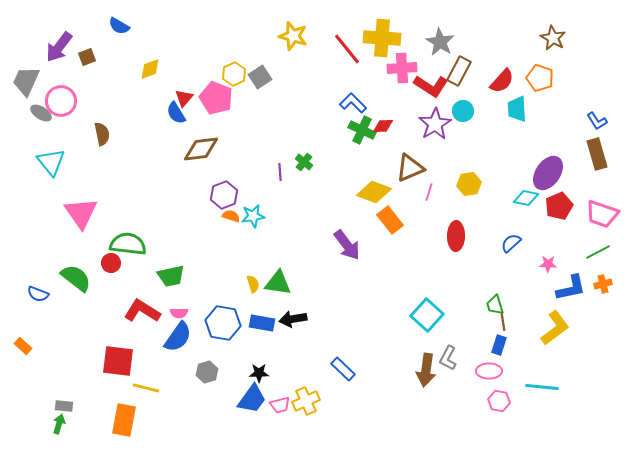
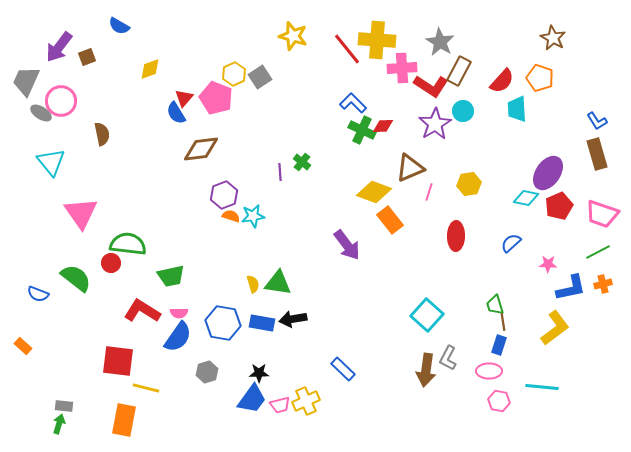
yellow cross at (382, 38): moved 5 px left, 2 px down
green cross at (304, 162): moved 2 px left
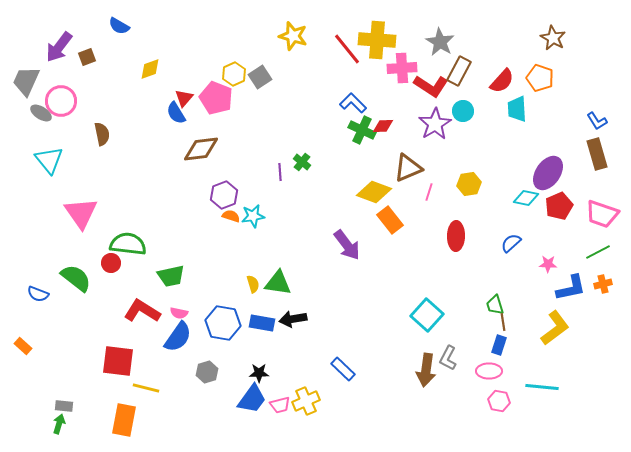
cyan triangle at (51, 162): moved 2 px left, 2 px up
brown triangle at (410, 168): moved 2 px left
pink semicircle at (179, 313): rotated 12 degrees clockwise
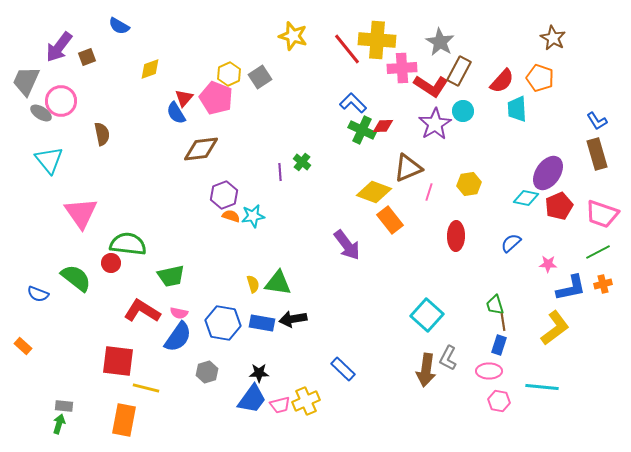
yellow hexagon at (234, 74): moved 5 px left
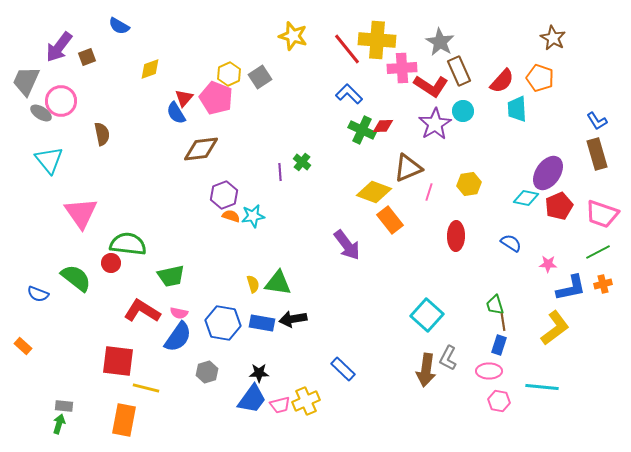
brown rectangle at (459, 71): rotated 52 degrees counterclockwise
blue L-shape at (353, 103): moved 4 px left, 9 px up
blue semicircle at (511, 243): rotated 75 degrees clockwise
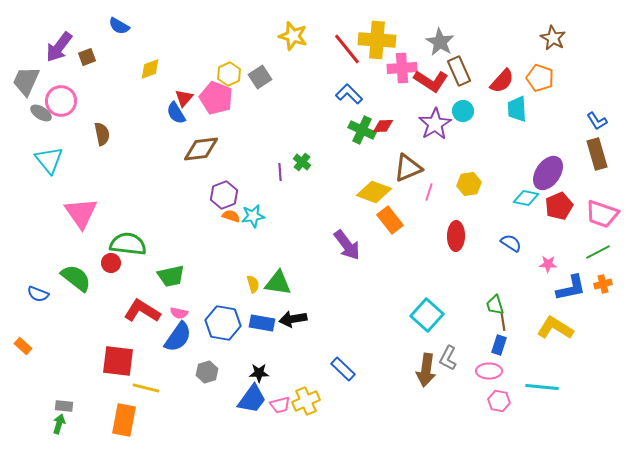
red L-shape at (431, 86): moved 5 px up
yellow L-shape at (555, 328): rotated 111 degrees counterclockwise
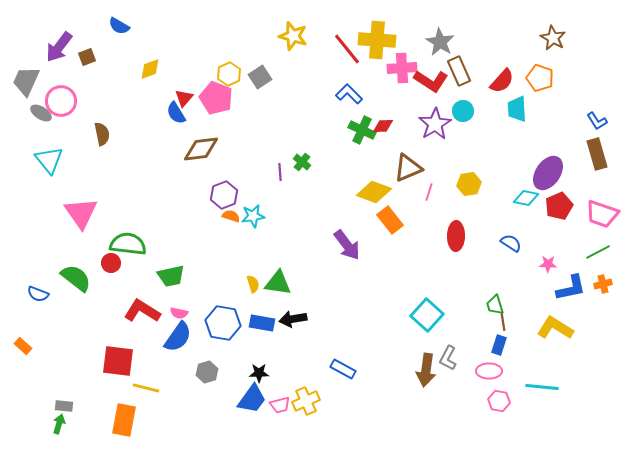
blue rectangle at (343, 369): rotated 15 degrees counterclockwise
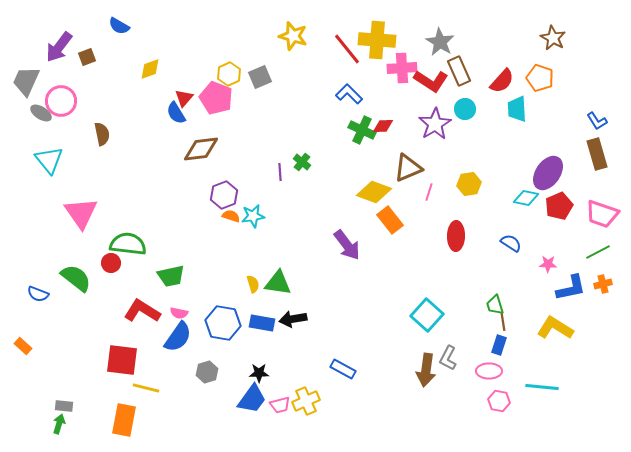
gray square at (260, 77): rotated 10 degrees clockwise
cyan circle at (463, 111): moved 2 px right, 2 px up
red square at (118, 361): moved 4 px right, 1 px up
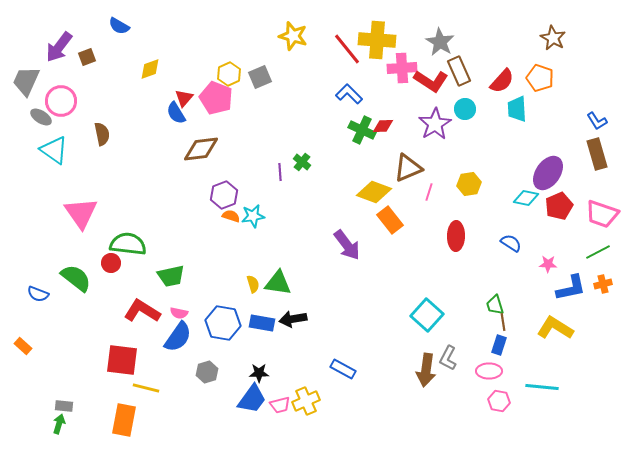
gray ellipse at (41, 113): moved 4 px down
cyan triangle at (49, 160): moved 5 px right, 10 px up; rotated 16 degrees counterclockwise
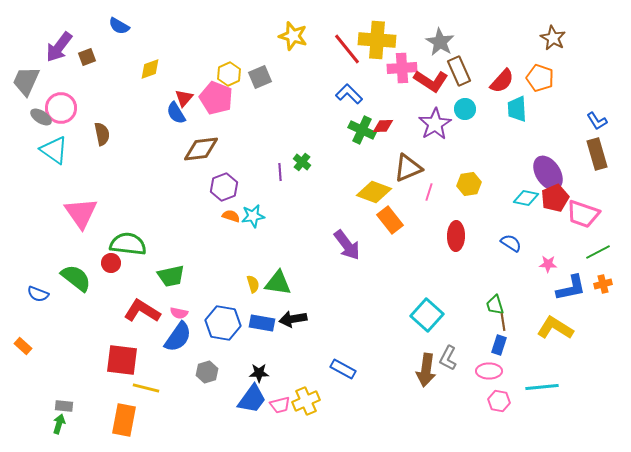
pink circle at (61, 101): moved 7 px down
purple ellipse at (548, 173): rotated 68 degrees counterclockwise
purple hexagon at (224, 195): moved 8 px up
red pentagon at (559, 206): moved 4 px left, 8 px up
pink trapezoid at (602, 214): moved 19 px left
cyan line at (542, 387): rotated 12 degrees counterclockwise
